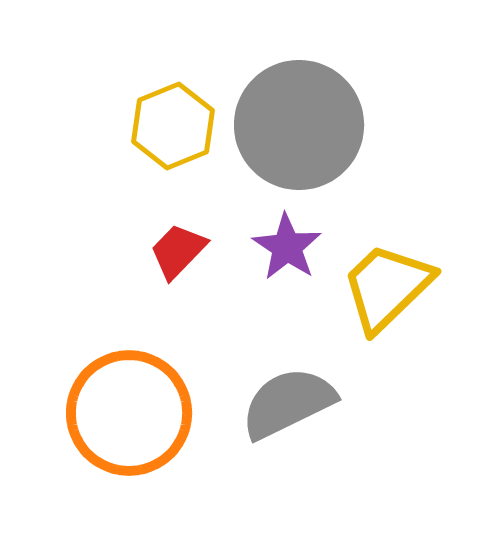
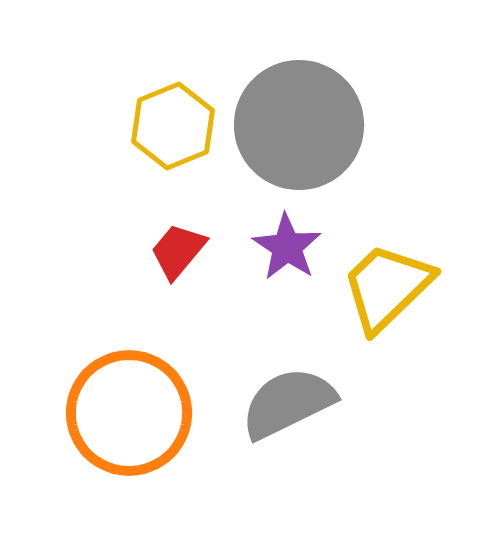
red trapezoid: rotated 4 degrees counterclockwise
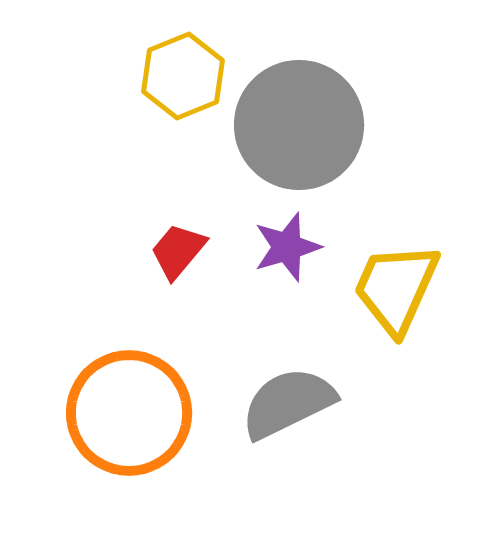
yellow hexagon: moved 10 px right, 50 px up
purple star: rotated 22 degrees clockwise
yellow trapezoid: moved 9 px right, 1 px down; rotated 22 degrees counterclockwise
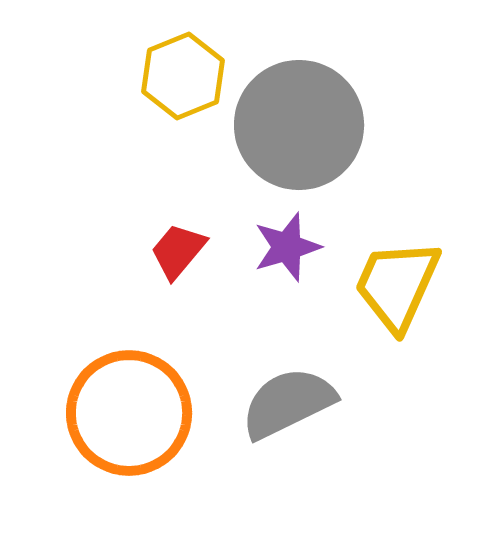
yellow trapezoid: moved 1 px right, 3 px up
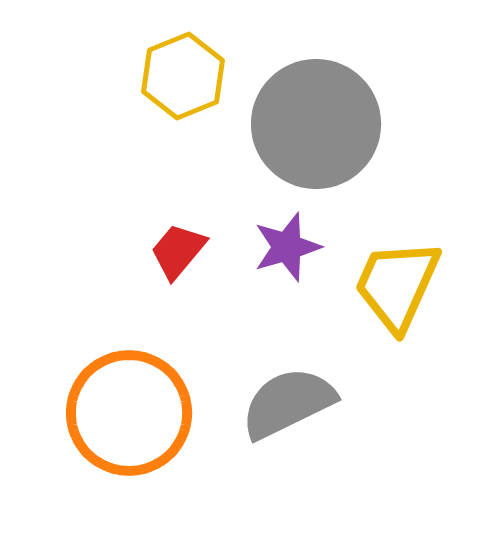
gray circle: moved 17 px right, 1 px up
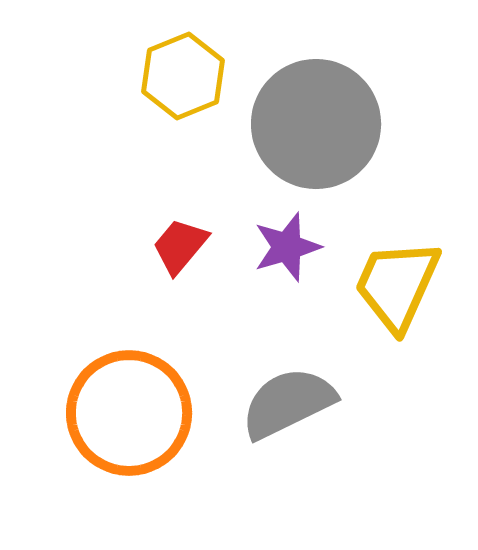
red trapezoid: moved 2 px right, 5 px up
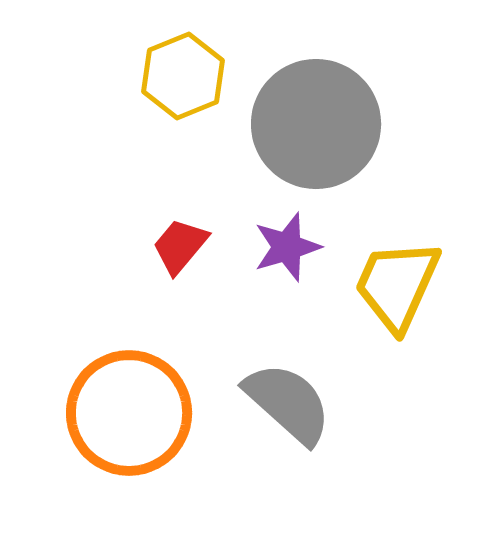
gray semicircle: rotated 68 degrees clockwise
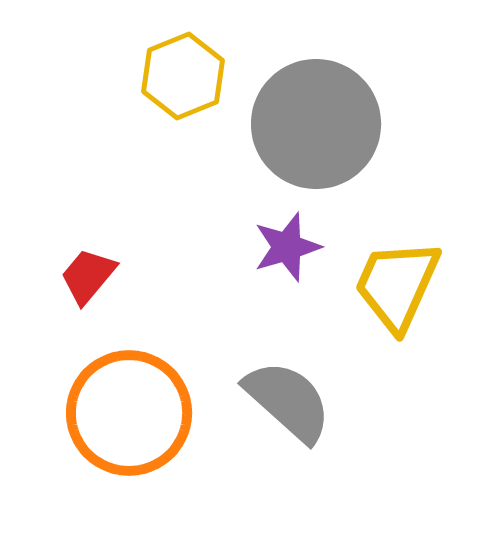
red trapezoid: moved 92 px left, 30 px down
gray semicircle: moved 2 px up
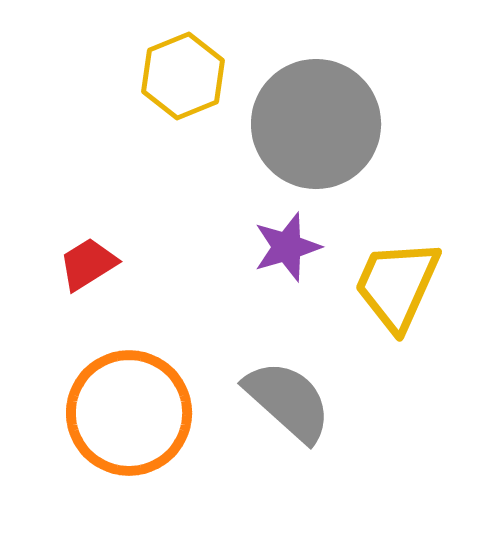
red trapezoid: moved 12 px up; rotated 18 degrees clockwise
